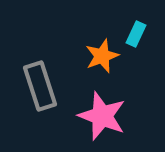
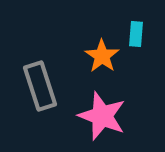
cyan rectangle: rotated 20 degrees counterclockwise
orange star: rotated 16 degrees counterclockwise
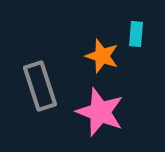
orange star: rotated 16 degrees counterclockwise
pink star: moved 2 px left, 4 px up
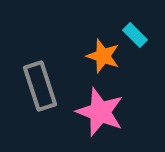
cyan rectangle: moved 1 px left, 1 px down; rotated 50 degrees counterclockwise
orange star: moved 1 px right
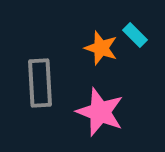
orange star: moved 2 px left, 8 px up
gray rectangle: moved 3 px up; rotated 15 degrees clockwise
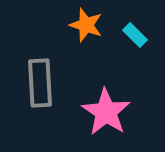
orange star: moved 15 px left, 23 px up
pink star: moved 6 px right; rotated 12 degrees clockwise
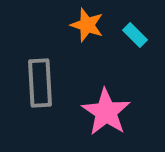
orange star: moved 1 px right
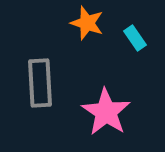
orange star: moved 2 px up
cyan rectangle: moved 3 px down; rotated 10 degrees clockwise
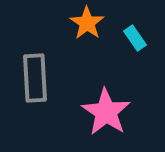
orange star: rotated 16 degrees clockwise
gray rectangle: moved 5 px left, 5 px up
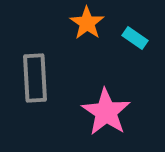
cyan rectangle: rotated 20 degrees counterclockwise
